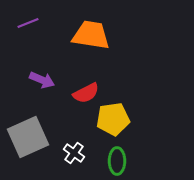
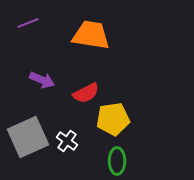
white cross: moved 7 px left, 12 px up
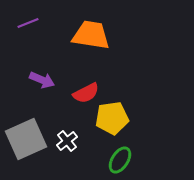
yellow pentagon: moved 1 px left, 1 px up
gray square: moved 2 px left, 2 px down
white cross: rotated 15 degrees clockwise
green ellipse: moved 3 px right, 1 px up; rotated 32 degrees clockwise
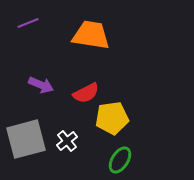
purple arrow: moved 1 px left, 5 px down
gray square: rotated 9 degrees clockwise
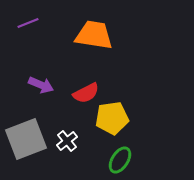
orange trapezoid: moved 3 px right
gray square: rotated 6 degrees counterclockwise
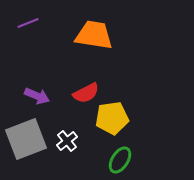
purple arrow: moved 4 px left, 11 px down
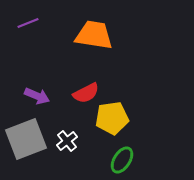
green ellipse: moved 2 px right
